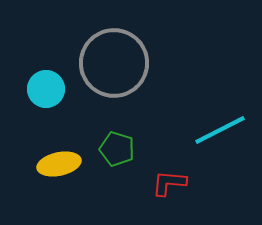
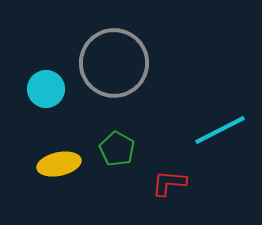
green pentagon: rotated 12 degrees clockwise
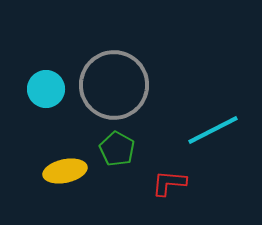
gray circle: moved 22 px down
cyan line: moved 7 px left
yellow ellipse: moved 6 px right, 7 px down
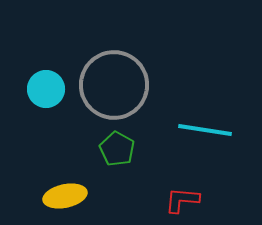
cyan line: moved 8 px left; rotated 36 degrees clockwise
yellow ellipse: moved 25 px down
red L-shape: moved 13 px right, 17 px down
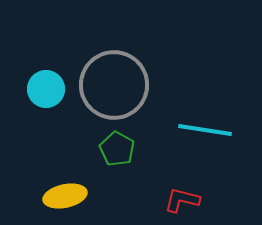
red L-shape: rotated 9 degrees clockwise
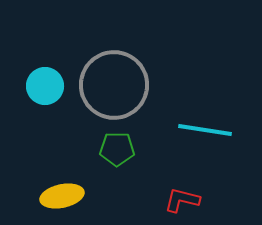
cyan circle: moved 1 px left, 3 px up
green pentagon: rotated 28 degrees counterclockwise
yellow ellipse: moved 3 px left
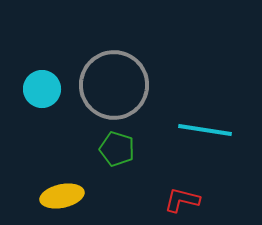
cyan circle: moved 3 px left, 3 px down
green pentagon: rotated 16 degrees clockwise
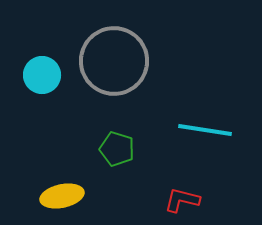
gray circle: moved 24 px up
cyan circle: moved 14 px up
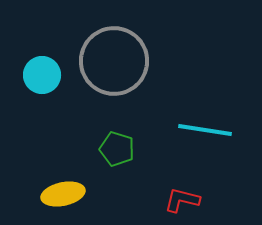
yellow ellipse: moved 1 px right, 2 px up
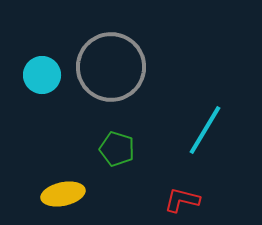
gray circle: moved 3 px left, 6 px down
cyan line: rotated 68 degrees counterclockwise
